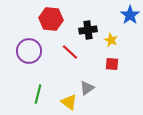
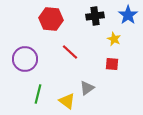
blue star: moved 2 px left
black cross: moved 7 px right, 14 px up
yellow star: moved 3 px right, 1 px up
purple circle: moved 4 px left, 8 px down
yellow triangle: moved 2 px left, 1 px up
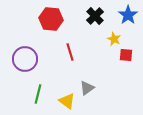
black cross: rotated 36 degrees counterclockwise
red line: rotated 30 degrees clockwise
red square: moved 14 px right, 9 px up
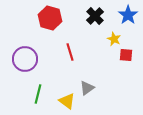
red hexagon: moved 1 px left, 1 px up; rotated 10 degrees clockwise
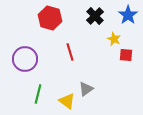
gray triangle: moved 1 px left, 1 px down
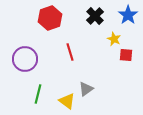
red hexagon: rotated 25 degrees clockwise
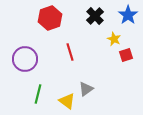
red square: rotated 24 degrees counterclockwise
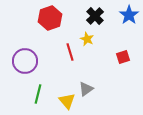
blue star: moved 1 px right
yellow star: moved 27 px left
red square: moved 3 px left, 2 px down
purple circle: moved 2 px down
yellow triangle: rotated 12 degrees clockwise
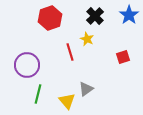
purple circle: moved 2 px right, 4 px down
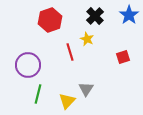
red hexagon: moved 2 px down
purple circle: moved 1 px right
gray triangle: rotated 21 degrees counterclockwise
yellow triangle: rotated 24 degrees clockwise
